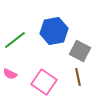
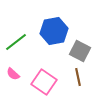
green line: moved 1 px right, 2 px down
pink semicircle: moved 3 px right; rotated 16 degrees clockwise
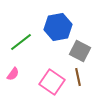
blue hexagon: moved 4 px right, 4 px up
green line: moved 5 px right
pink semicircle: rotated 96 degrees counterclockwise
pink square: moved 8 px right
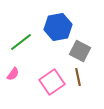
pink square: rotated 20 degrees clockwise
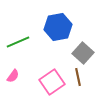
green line: moved 3 px left; rotated 15 degrees clockwise
gray square: moved 3 px right, 2 px down; rotated 15 degrees clockwise
pink semicircle: moved 2 px down
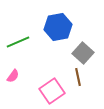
pink square: moved 9 px down
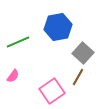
brown line: rotated 42 degrees clockwise
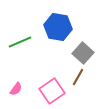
blue hexagon: rotated 20 degrees clockwise
green line: moved 2 px right
pink semicircle: moved 3 px right, 13 px down
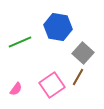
pink square: moved 6 px up
